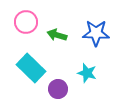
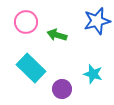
blue star: moved 1 px right, 12 px up; rotated 16 degrees counterclockwise
cyan star: moved 6 px right, 1 px down
purple circle: moved 4 px right
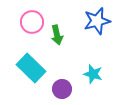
pink circle: moved 6 px right
green arrow: rotated 120 degrees counterclockwise
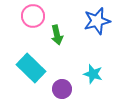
pink circle: moved 1 px right, 6 px up
